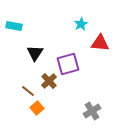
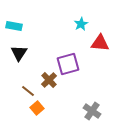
black triangle: moved 16 px left
brown cross: moved 1 px up
gray cross: rotated 24 degrees counterclockwise
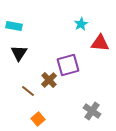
purple square: moved 1 px down
orange square: moved 1 px right, 11 px down
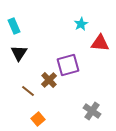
cyan rectangle: rotated 56 degrees clockwise
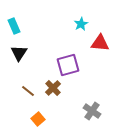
brown cross: moved 4 px right, 8 px down
